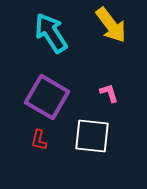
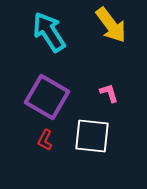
cyan arrow: moved 2 px left, 1 px up
red L-shape: moved 6 px right; rotated 15 degrees clockwise
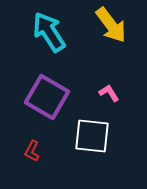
pink L-shape: rotated 15 degrees counterclockwise
red L-shape: moved 13 px left, 11 px down
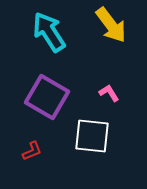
red L-shape: rotated 140 degrees counterclockwise
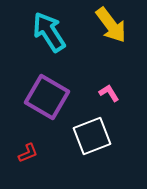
white square: rotated 27 degrees counterclockwise
red L-shape: moved 4 px left, 2 px down
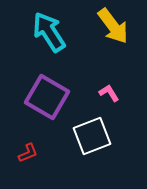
yellow arrow: moved 2 px right, 1 px down
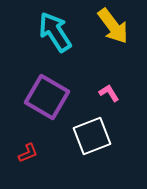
cyan arrow: moved 6 px right
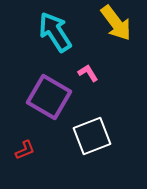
yellow arrow: moved 3 px right, 3 px up
pink L-shape: moved 21 px left, 20 px up
purple square: moved 2 px right
red L-shape: moved 3 px left, 3 px up
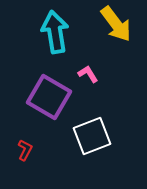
yellow arrow: moved 1 px down
cyan arrow: rotated 24 degrees clockwise
pink L-shape: moved 1 px down
red L-shape: rotated 40 degrees counterclockwise
